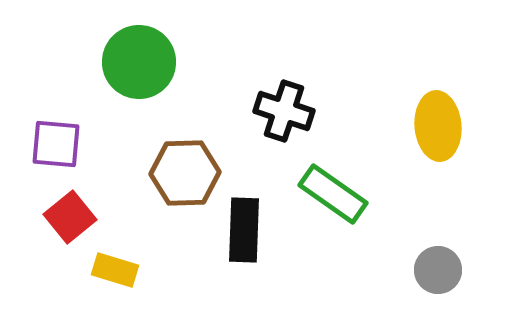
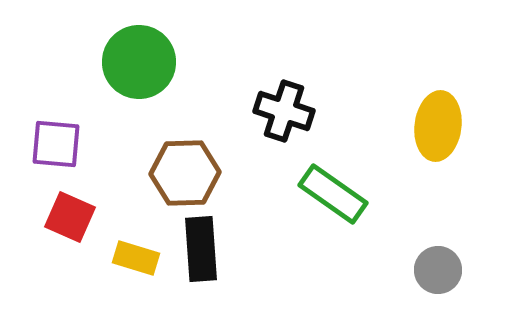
yellow ellipse: rotated 12 degrees clockwise
red square: rotated 27 degrees counterclockwise
black rectangle: moved 43 px left, 19 px down; rotated 6 degrees counterclockwise
yellow rectangle: moved 21 px right, 12 px up
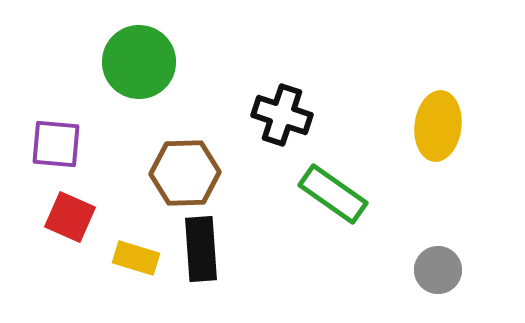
black cross: moved 2 px left, 4 px down
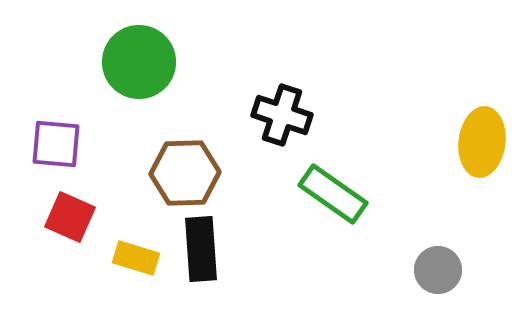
yellow ellipse: moved 44 px right, 16 px down
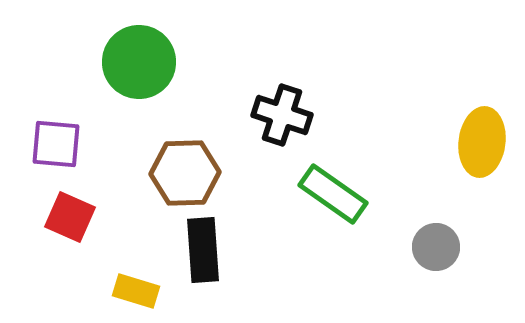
black rectangle: moved 2 px right, 1 px down
yellow rectangle: moved 33 px down
gray circle: moved 2 px left, 23 px up
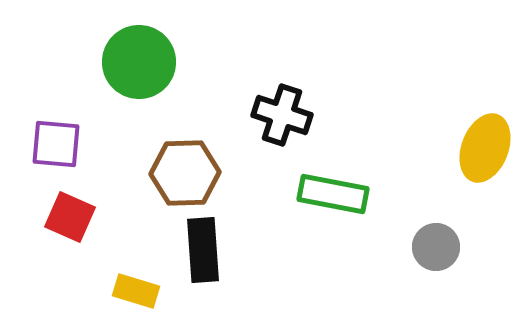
yellow ellipse: moved 3 px right, 6 px down; rotated 14 degrees clockwise
green rectangle: rotated 24 degrees counterclockwise
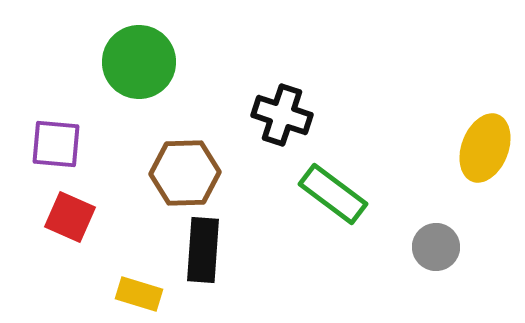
green rectangle: rotated 26 degrees clockwise
black rectangle: rotated 8 degrees clockwise
yellow rectangle: moved 3 px right, 3 px down
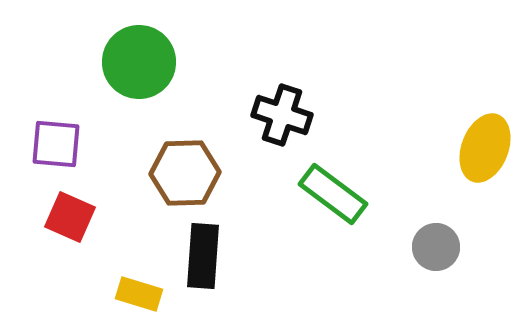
black rectangle: moved 6 px down
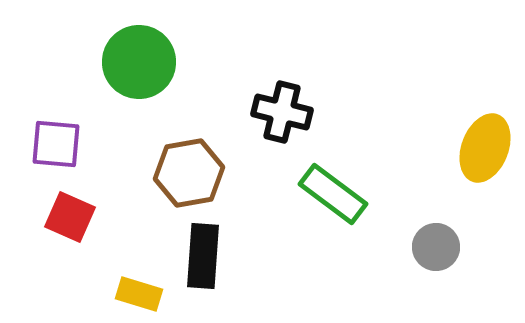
black cross: moved 3 px up; rotated 4 degrees counterclockwise
brown hexagon: moved 4 px right; rotated 8 degrees counterclockwise
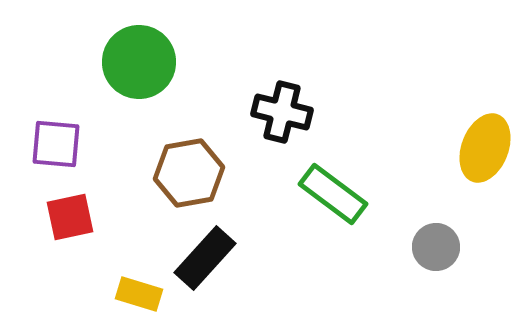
red square: rotated 36 degrees counterclockwise
black rectangle: moved 2 px right, 2 px down; rotated 38 degrees clockwise
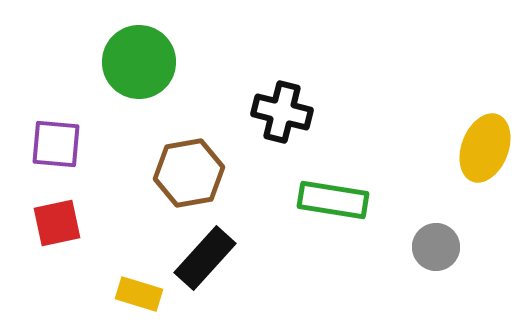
green rectangle: moved 6 px down; rotated 28 degrees counterclockwise
red square: moved 13 px left, 6 px down
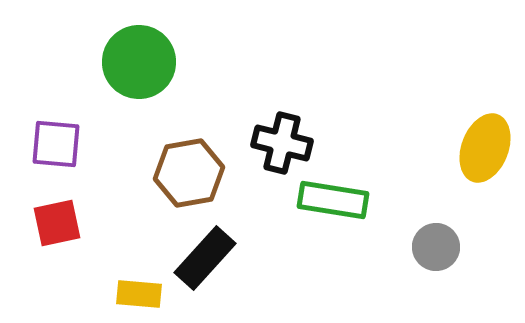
black cross: moved 31 px down
yellow rectangle: rotated 12 degrees counterclockwise
